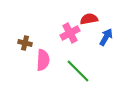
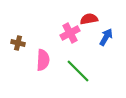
brown cross: moved 7 px left
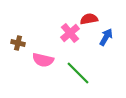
pink cross: rotated 12 degrees counterclockwise
pink semicircle: rotated 100 degrees clockwise
green line: moved 2 px down
